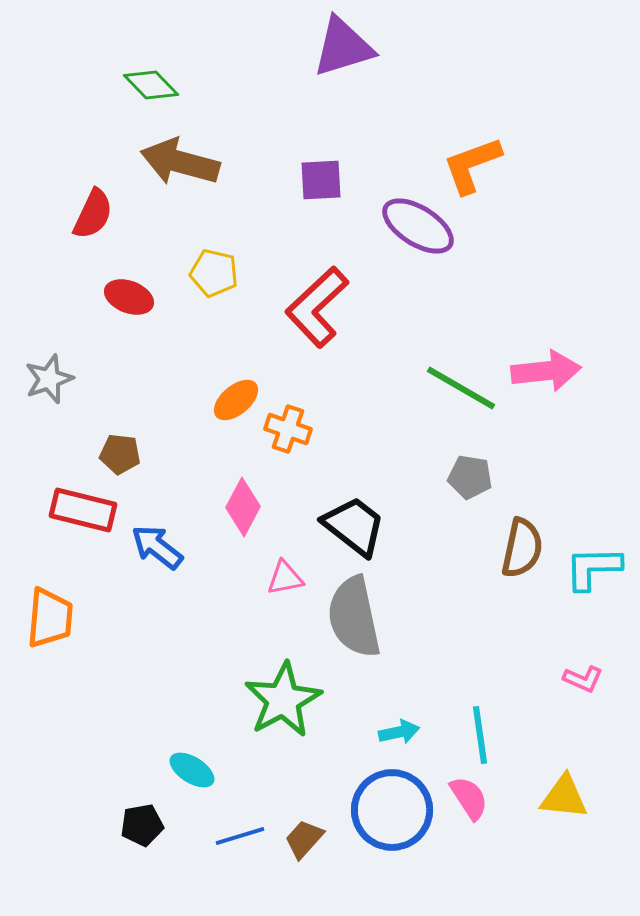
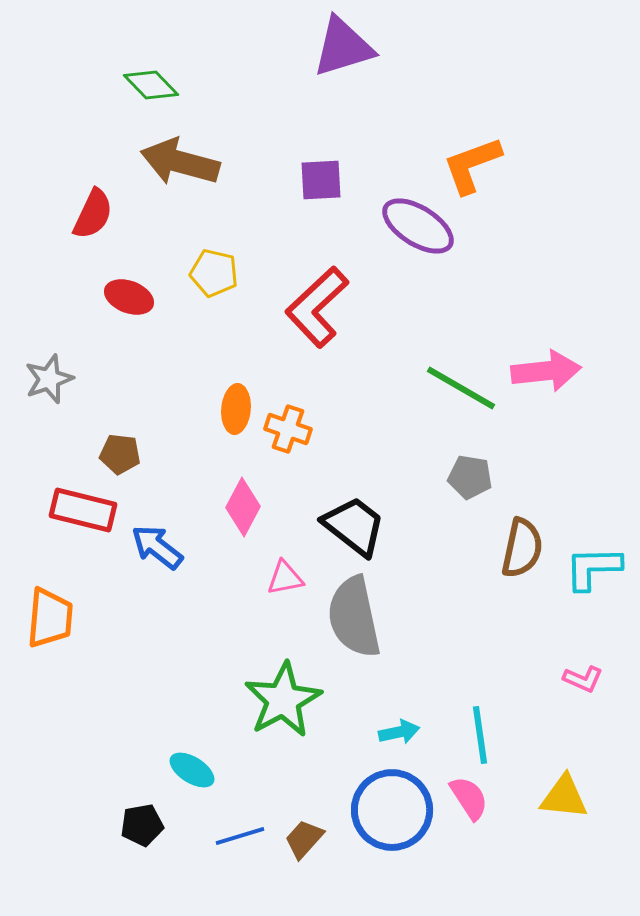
orange ellipse: moved 9 px down; rotated 45 degrees counterclockwise
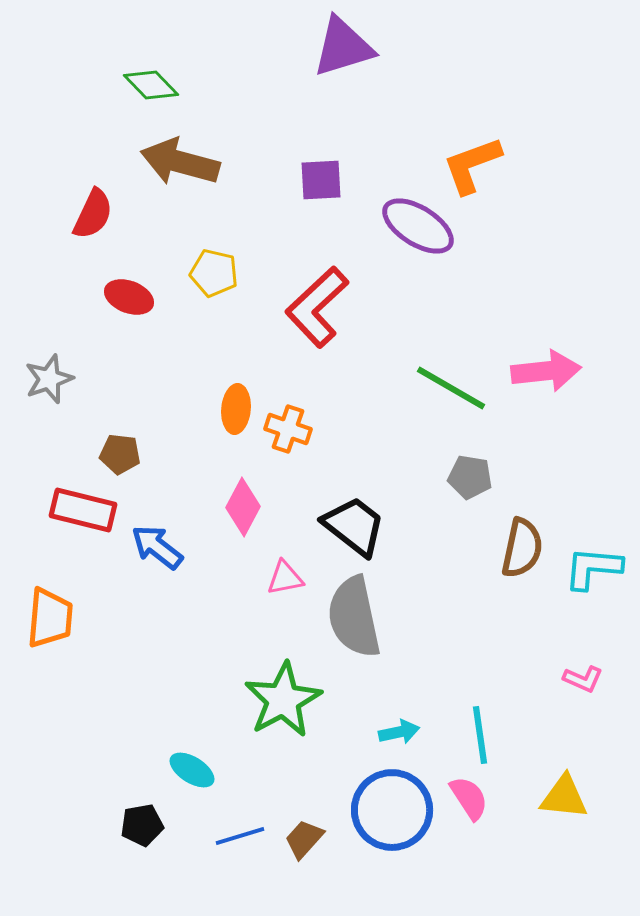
green line: moved 10 px left
cyan L-shape: rotated 6 degrees clockwise
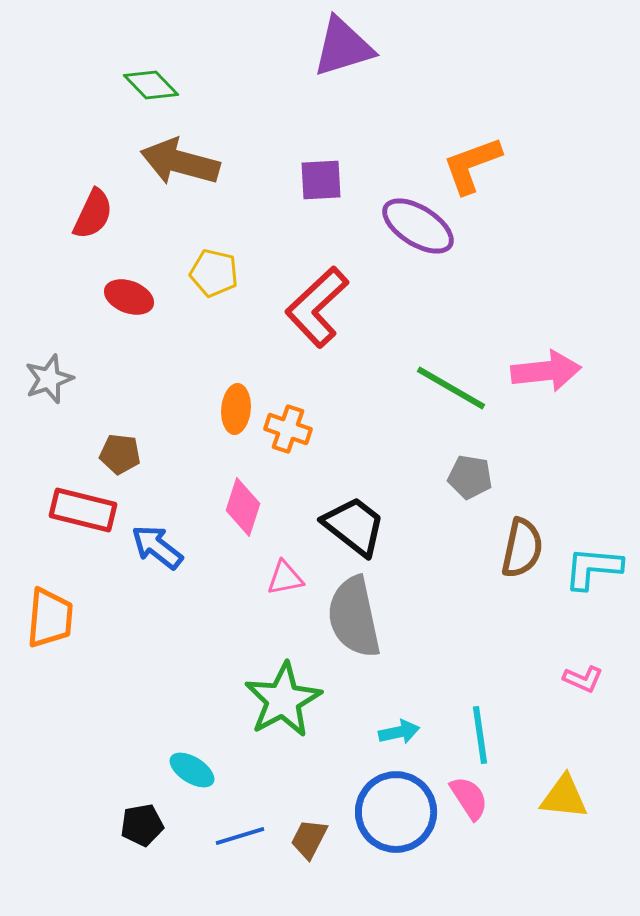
pink diamond: rotated 10 degrees counterclockwise
blue circle: moved 4 px right, 2 px down
brown trapezoid: moved 5 px right; rotated 15 degrees counterclockwise
